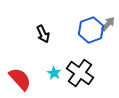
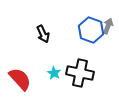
gray arrow: moved 2 px down; rotated 21 degrees counterclockwise
blue hexagon: rotated 20 degrees counterclockwise
black cross: rotated 24 degrees counterclockwise
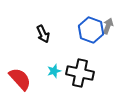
cyan star: moved 2 px up; rotated 24 degrees clockwise
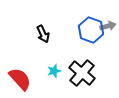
gray arrow: rotated 56 degrees clockwise
black cross: moved 2 px right; rotated 28 degrees clockwise
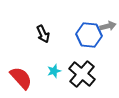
blue hexagon: moved 2 px left, 5 px down; rotated 15 degrees counterclockwise
black cross: moved 1 px down
red semicircle: moved 1 px right, 1 px up
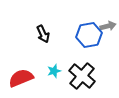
blue hexagon: rotated 15 degrees counterclockwise
black cross: moved 2 px down
red semicircle: rotated 70 degrees counterclockwise
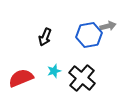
black arrow: moved 2 px right, 3 px down; rotated 48 degrees clockwise
black cross: moved 2 px down
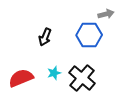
gray arrow: moved 2 px left, 12 px up
blue hexagon: rotated 10 degrees clockwise
cyan star: moved 2 px down
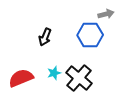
blue hexagon: moved 1 px right
black cross: moved 3 px left
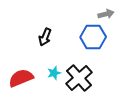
blue hexagon: moved 3 px right, 2 px down
black cross: rotated 8 degrees clockwise
